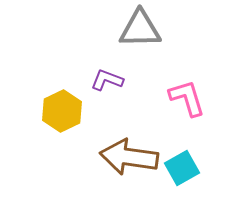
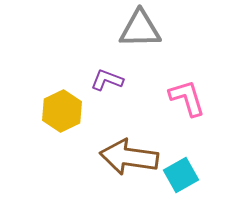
cyan square: moved 1 px left, 7 px down
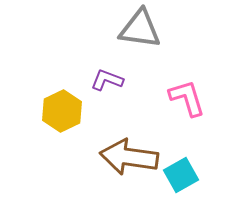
gray triangle: rotated 9 degrees clockwise
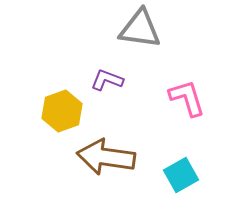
yellow hexagon: rotated 6 degrees clockwise
brown arrow: moved 23 px left
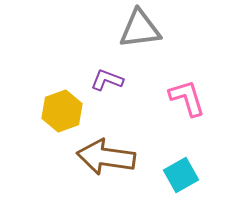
gray triangle: rotated 15 degrees counterclockwise
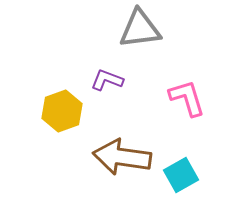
brown arrow: moved 16 px right
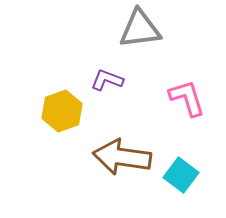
cyan square: rotated 24 degrees counterclockwise
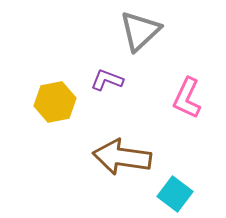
gray triangle: moved 2 px down; rotated 36 degrees counterclockwise
pink L-shape: rotated 138 degrees counterclockwise
yellow hexagon: moved 7 px left, 9 px up; rotated 9 degrees clockwise
cyan square: moved 6 px left, 19 px down
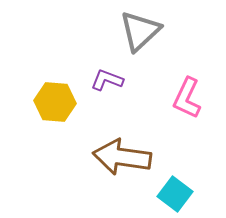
yellow hexagon: rotated 15 degrees clockwise
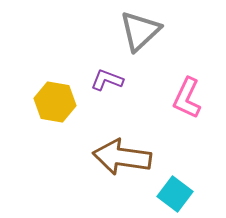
yellow hexagon: rotated 6 degrees clockwise
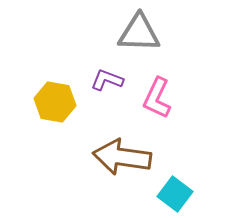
gray triangle: moved 1 px left, 2 px down; rotated 45 degrees clockwise
pink L-shape: moved 30 px left
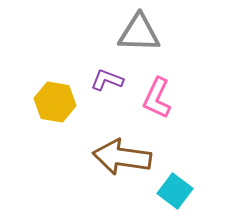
cyan square: moved 3 px up
